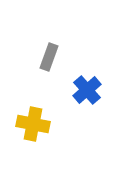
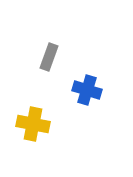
blue cross: rotated 32 degrees counterclockwise
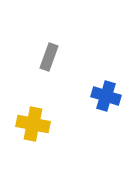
blue cross: moved 19 px right, 6 px down
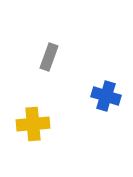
yellow cross: rotated 16 degrees counterclockwise
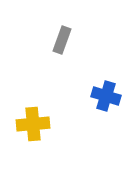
gray rectangle: moved 13 px right, 17 px up
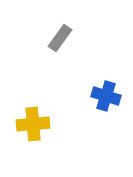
gray rectangle: moved 2 px left, 2 px up; rotated 16 degrees clockwise
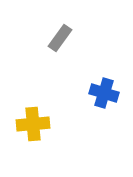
blue cross: moved 2 px left, 3 px up
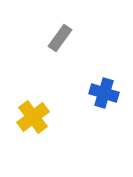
yellow cross: moved 7 px up; rotated 32 degrees counterclockwise
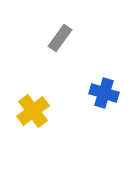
yellow cross: moved 6 px up
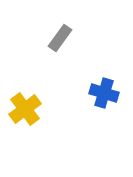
yellow cross: moved 8 px left, 2 px up
